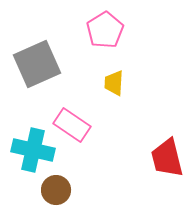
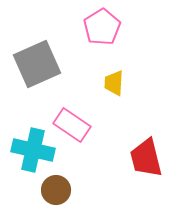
pink pentagon: moved 3 px left, 3 px up
red trapezoid: moved 21 px left
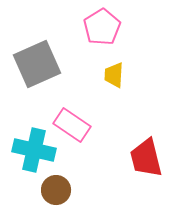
yellow trapezoid: moved 8 px up
cyan cross: moved 1 px right
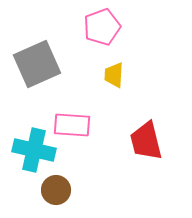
pink pentagon: rotated 12 degrees clockwise
pink rectangle: rotated 30 degrees counterclockwise
red trapezoid: moved 17 px up
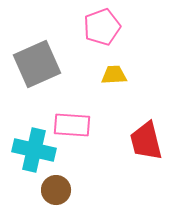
yellow trapezoid: rotated 84 degrees clockwise
